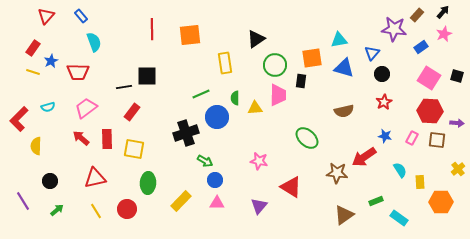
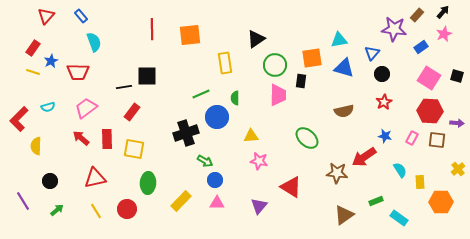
yellow triangle at (255, 108): moved 4 px left, 28 px down
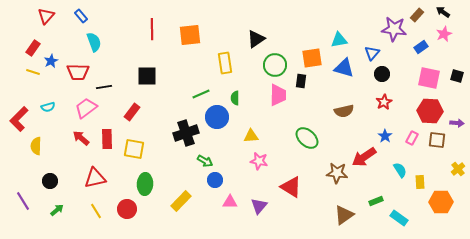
black arrow at (443, 12): rotated 96 degrees counterclockwise
pink square at (429, 78): rotated 20 degrees counterclockwise
black line at (124, 87): moved 20 px left
blue star at (385, 136): rotated 24 degrees clockwise
green ellipse at (148, 183): moved 3 px left, 1 px down
pink triangle at (217, 203): moved 13 px right, 1 px up
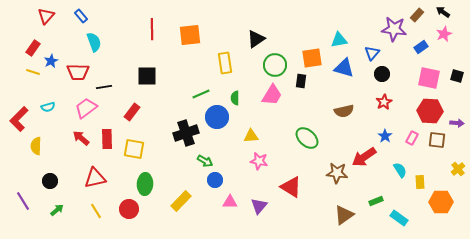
pink trapezoid at (278, 95): moved 6 px left; rotated 30 degrees clockwise
red circle at (127, 209): moved 2 px right
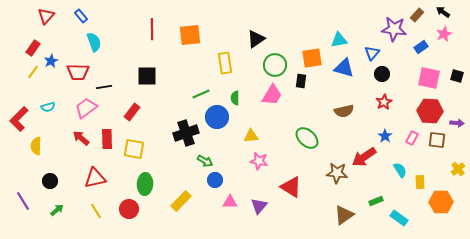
yellow line at (33, 72): rotated 72 degrees counterclockwise
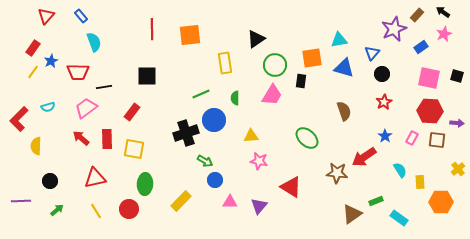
purple star at (394, 29): rotated 30 degrees counterclockwise
brown semicircle at (344, 111): rotated 96 degrees counterclockwise
blue circle at (217, 117): moved 3 px left, 3 px down
purple line at (23, 201): moved 2 px left; rotated 60 degrees counterclockwise
brown triangle at (344, 215): moved 8 px right, 1 px up
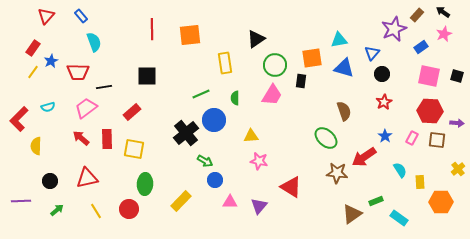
pink square at (429, 78): moved 2 px up
red rectangle at (132, 112): rotated 12 degrees clockwise
black cross at (186, 133): rotated 20 degrees counterclockwise
green ellipse at (307, 138): moved 19 px right
red triangle at (95, 178): moved 8 px left
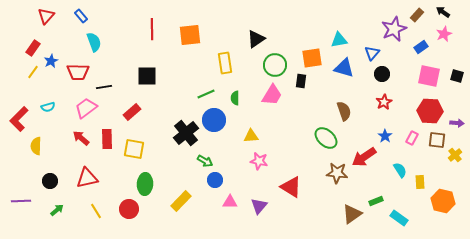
green line at (201, 94): moved 5 px right
yellow cross at (458, 169): moved 3 px left, 14 px up
orange hexagon at (441, 202): moved 2 px right, 1 px up; rotated 15 degrees clockwise
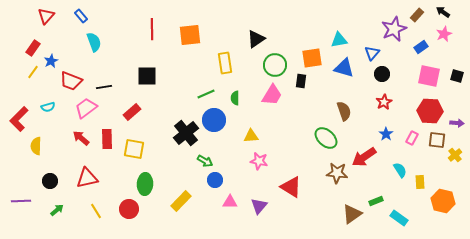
red trapezoid at (78, 72): moved 7 px left, 9 px down; rotated 20 degrees clockwise
blue star at (385, 136): moved 1 px right, 2 px up
